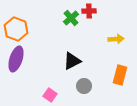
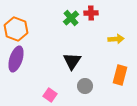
red cross: moved 2 px right, 2 px down
black triangle: rotated 30 degrees counterclockwise
gray circle: moved 1 px right
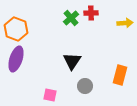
yellow arrow: moved 9 px right, 16 px up
pink square: rotated 24 degrees counterclockwise
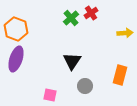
red cross: rotated 32 degrees counterclockwise
yellow arrow: moved 10 px down
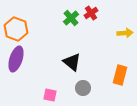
black triangle: moved 1 px down; rotated 24 degrees counterclockwise
gray circle: moved 2 px left, 2 px down
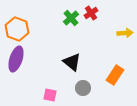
orange hexagon: moved 1 px right
orange rectangle: moved 5 px left; rotated 18 degrees clockwise
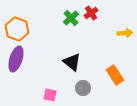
orange rectangle: rotated 66 degrees counterclockwise
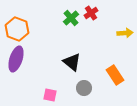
gray circle: moved 1 px right
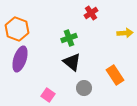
green cross: moved 2 px left, 20 px down; rotated 21 degrees clockwise
purple ellipse: moved 4 px right
pink square: moved 2 px left; rotated 24 degrees clockwise
